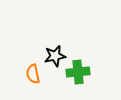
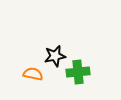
orange semicircle: rotated 114 degrees clockwise
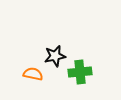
green cross: moved 2 px right
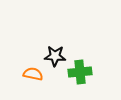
black star: rotated 15 degrees clockwise
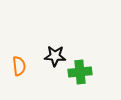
orange semicircle: moved 14 px left, 8 px up; rotated 72 degrees clockwise
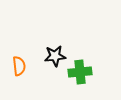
black star: rotated 10 degrees counterclockwise
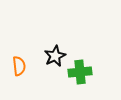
black star: rotated 20 degrees counterclockwise
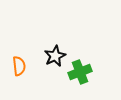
green cross: rotated 15 degrees counterclockwise
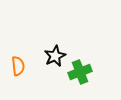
orange semicircle: moved 1 px left
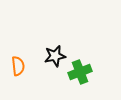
black star: rotated 15 degrees clockwise
